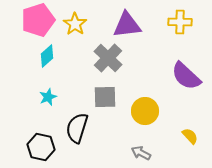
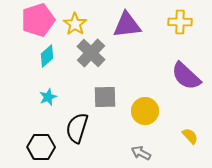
gray cross: moved 17 px left, 5 px up
black hexagon: rotated 12 degrees counterclockwise
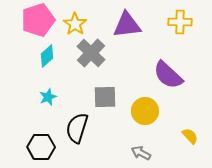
purple semicircle: moved 18 px left, 1 px up
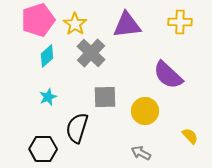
black hexagon: moved 2 px right, 2 px down
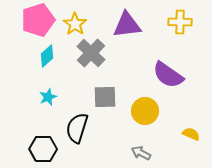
purple semicircle: rotated 8 degrees counterclockwise
yellow semicircle: moved 1 px right, 2 px up; rotated 24 degrees counterclockwise
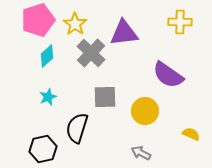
purple triangle: moved 3 px left, 8 px down
black hexagon: rotated 12 degrees counterclockwise
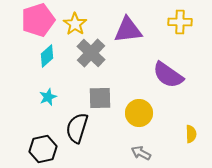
purple triangle: moved 4 px right, 3 px up
gray square: moved 5 px left, 1 px down
yellow circle: moved 6 px left, 2 px down
yellow semicircle: rotated 66 degrees clockwise
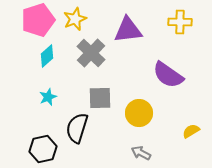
yellow star: moved 5 px up; rotated 15 degrees clockwise
yellow semicircle: moved 3 px up; rotated 120 degrees counterclockwise
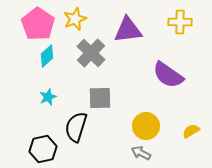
pink pentagon: moved 4 px down; rotated 20 degrees counterclockwise
yellow circle: moved 7 px right, 13 px down
black semicircle: moved 1 px left, 1 px up
